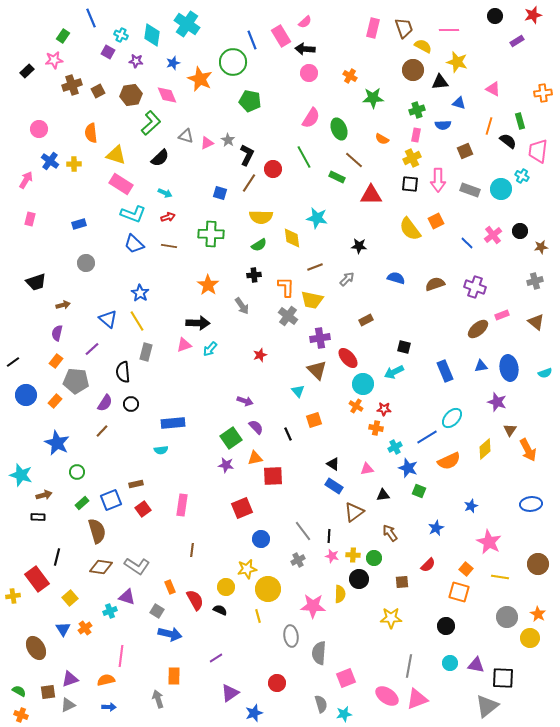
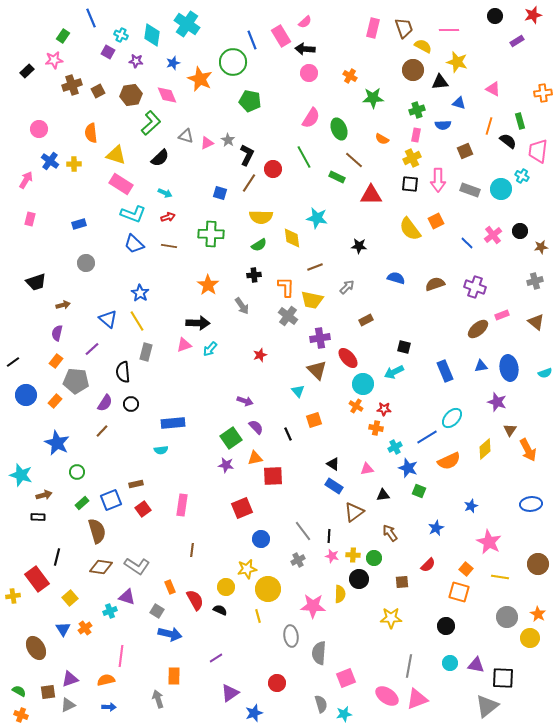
gray arrow at (347, 279): moved 8 px down
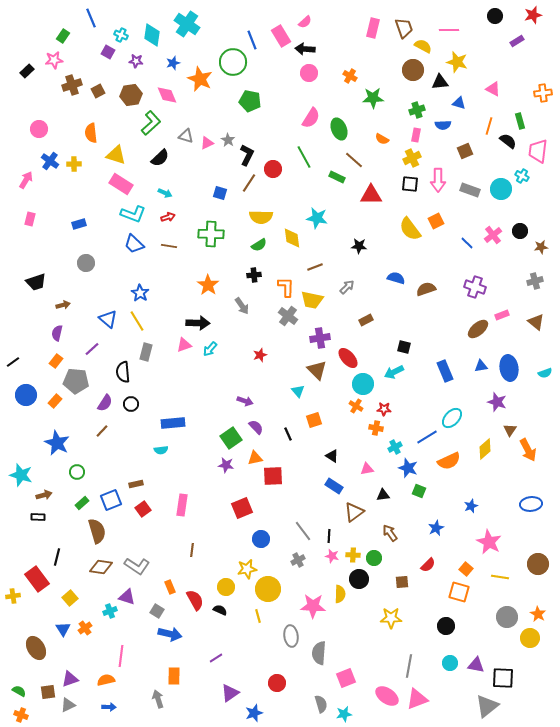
brown semicircle at (435, 284): moved 9 px left, 5 px down
black triangle at (333, 464): moved 1 px left, 8 px up
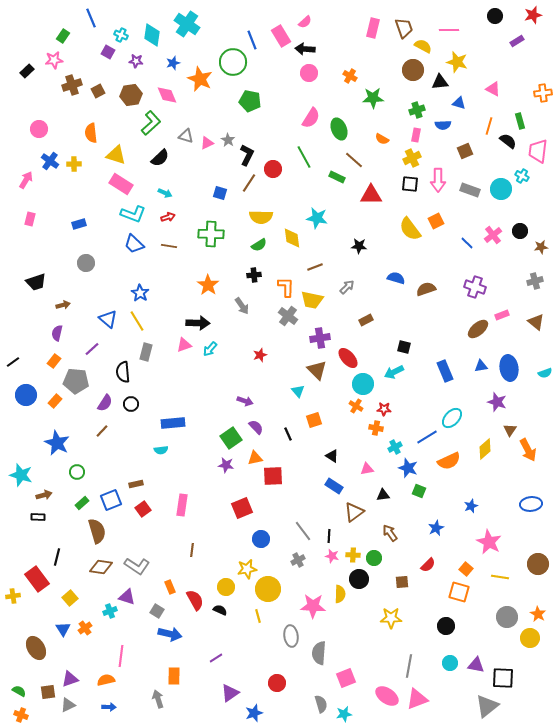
orange rectangle at (56, 361): moved 2 px left
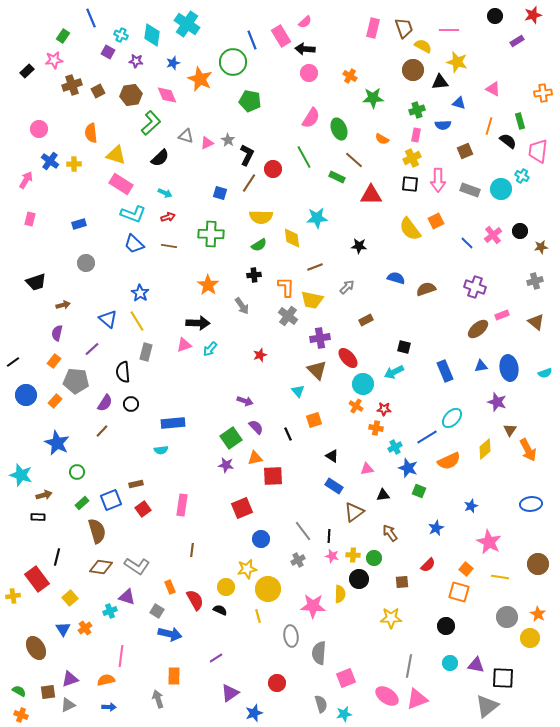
cyan star at (317, 218): rotated 15 degrees counterclockwise
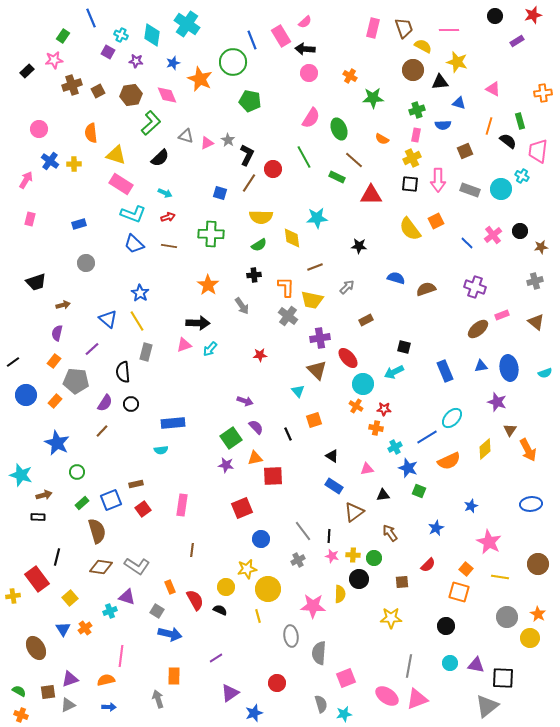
red star at (260, 355): rotated 16 degrees clockwise
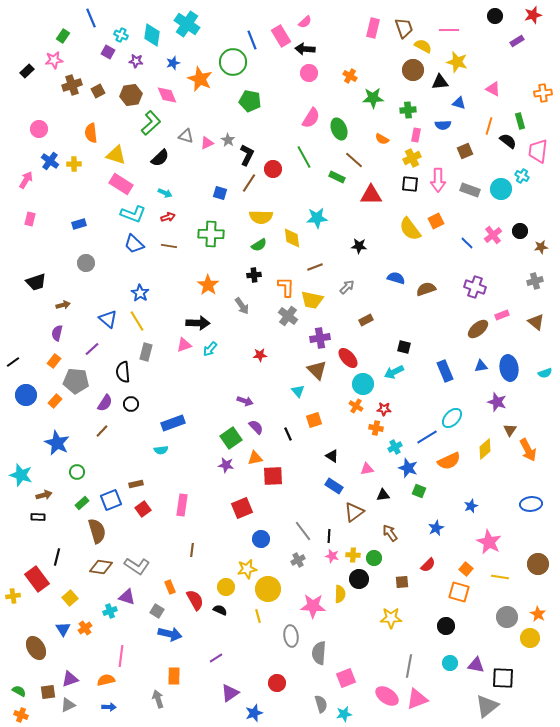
green cross at (417, 110): moved 9 px left; rotated 14 degrees clockwise
blue rectangle at (173, 423): rotated 15 degrees counterclockwise
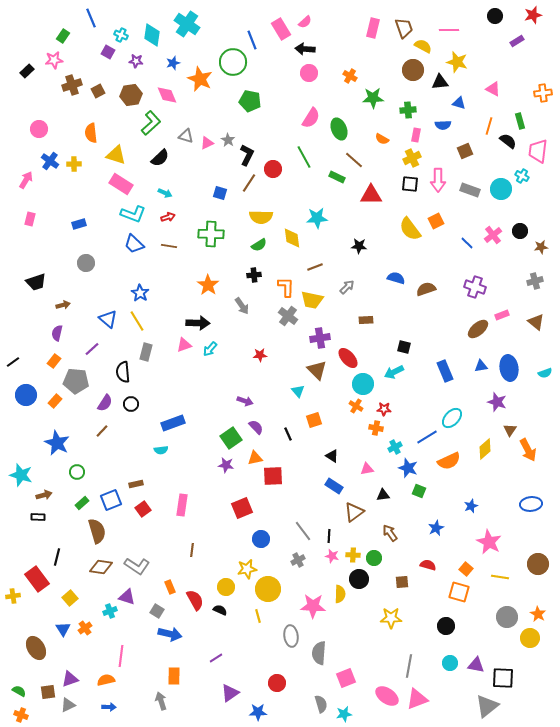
pink rectangle at (281, 36): moved 7 px up
brown rectangle at (366, 320): rotated 24 degrees clockwise
red semicircle at (428, 565): rotated 119 degrees counterclockwise
gray arrow at (158, 699): moved 3 px right, 2 px down
blue star at (254, 713): moved 4 px right, 1 px up; rotated 18 degrees clockwise
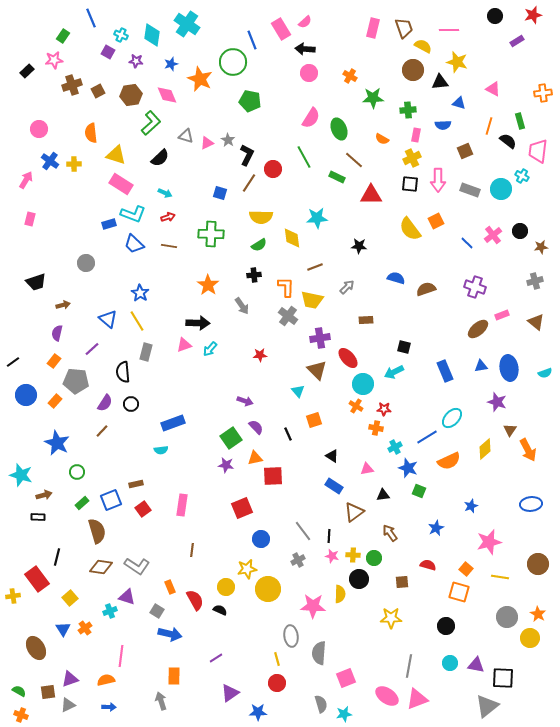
blue star at (173, 63): moved 2 px left, 1 px down
blue rectangle at (79, 224): moved 30 px right
pink star at (489, 542): rotated 30 degrees clockwise
yellow line at (258, 616): moved 19 px right, 43 px down
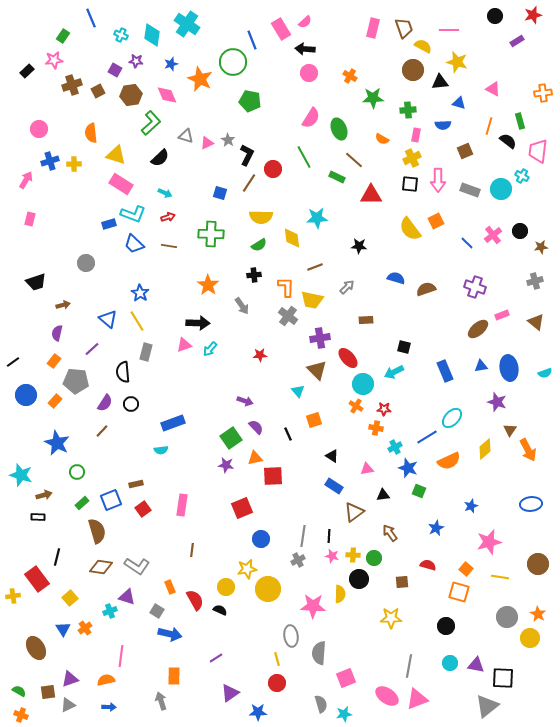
purple square at (108, 52): moved 7 px right, 18 px down
blue cross at (50, 161): rotated 36 degrees clockwise
gray line at (303, 531): moved 5 px down; rotated 45 degrees clockwise
